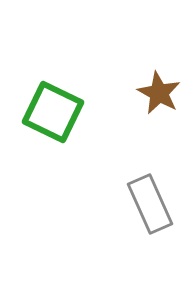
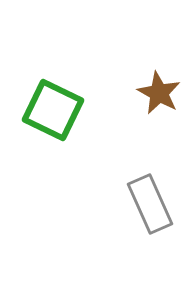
green square: moved 2 px up
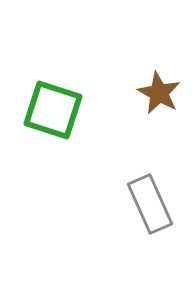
green square: rotated 8 degrees counterclockwise
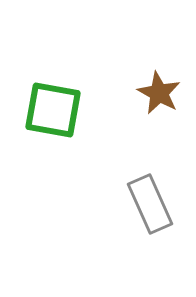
green square: rotated 8 degrees counterclockwise
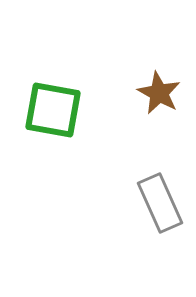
gray rectangle: moved 10 px right, 1 px up
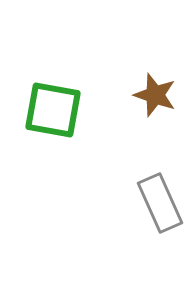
brown star: moved 4 px left, 2 px down; rotated 9 degrees counterclockwise
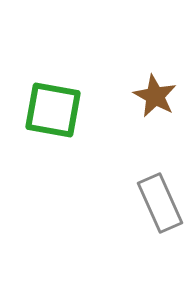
brown star: moved 1 px down; rotated 9 degrees clockwise
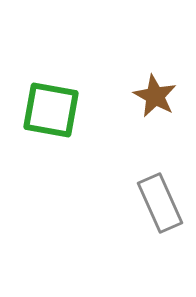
green square: moved 2 px left
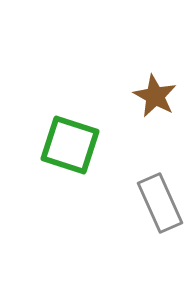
green square: moved 19 px right, 35 px down; rotated 8 degrees clockwise
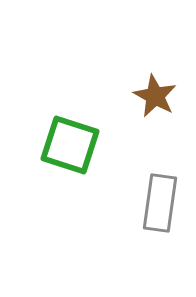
gray rectangle: rotated 32 degrees clockwise
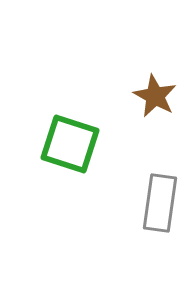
green square: moved 1 px up
